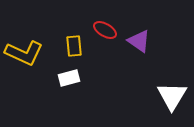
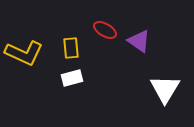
yellow rectangle: moved 3 px left, 2 px down
white rectangle: moved 3 px right
white triangle: moved 7 px left, 7 px up
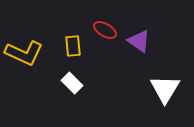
yellow rectangle: moved 2 px right, 2 px up
white rectangle: moved 5 px down; rotated 60 degrees clockwise
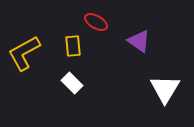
red ellipse: moved 9 px left, 8 px up
yellow L-shape: rotated 126 degrees clockwise
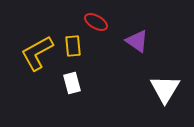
purple triangle: moved 2 px left
yellow L-shape: moved 13 px right
white rectangle: rotated 30 degrees clockwise
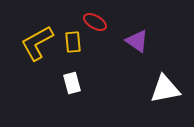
red ellipse: moved 1 px left
yellow rectangle: moved 4 px up
yellow L-shape: moved 10 px up
white triangle: rotated 48 degrees clockwise
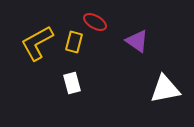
yellow rectangle: moved 1 px right; rotated 20 degrees clockwise
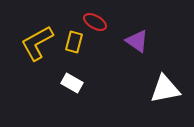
white rectangle: rotated 45 degrees counterclockwise
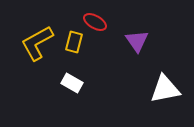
purple triangle: rotated 20 degrees clockwise
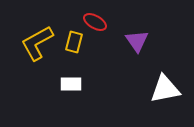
white rectangle: moved 1 px left, 1 px down; rotated 30 degrees counterclockwise
